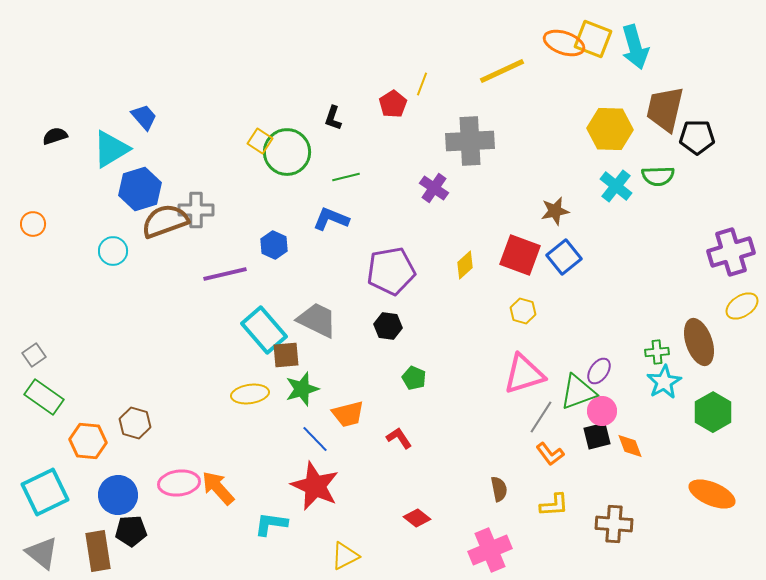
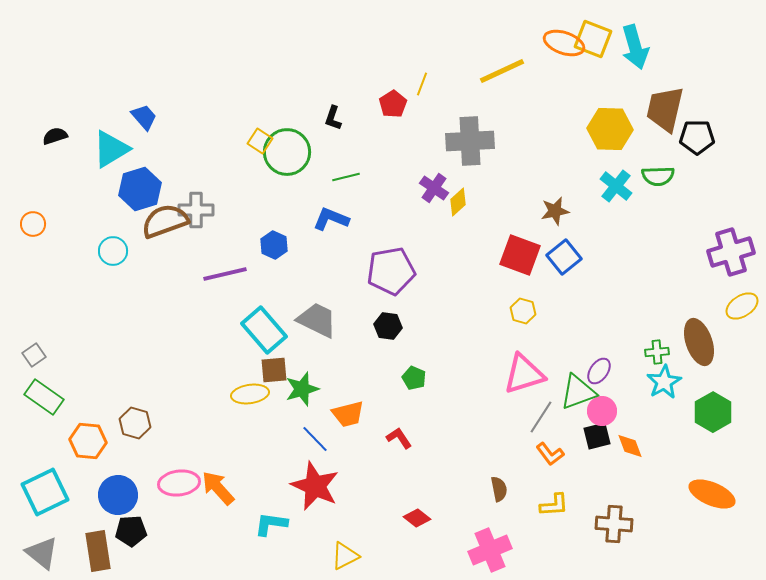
yellow diamond at (465, 265): moved 7 px left, 63 px up
brown square at (286, 355): moved 12 px left, 15 px down
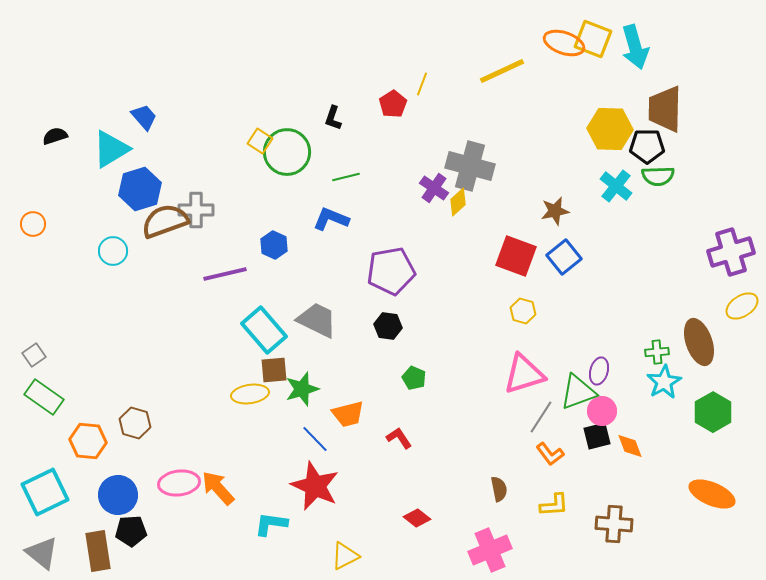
brown trapezoid at (665, 109): rotated 12 degrees counterclockwise
black pentagon at (697, 137): moved 50 px left, 9 px down
gray cross at (470, 141): moved 25 px down; rotated 18 degrees clockwise
red square at (520, 255): moved 4 px left, 1 px down
purple ellipse at (599, 371): rotated 20 degrees counterclockwise
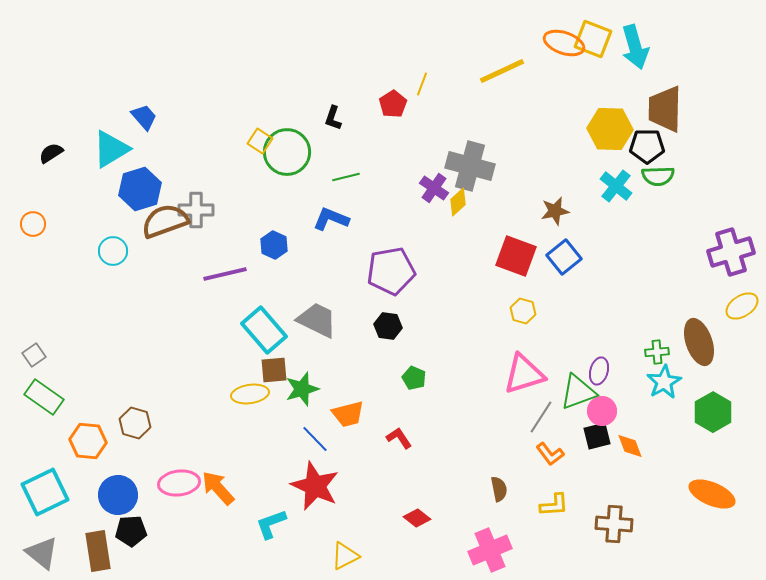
black semicircle at (55, 136): moved 4 px left, 17 px down; rotated 15 degrees counterclockwise
cyan L-shape at (271, 524): rotated 28 degrees counterclockwise
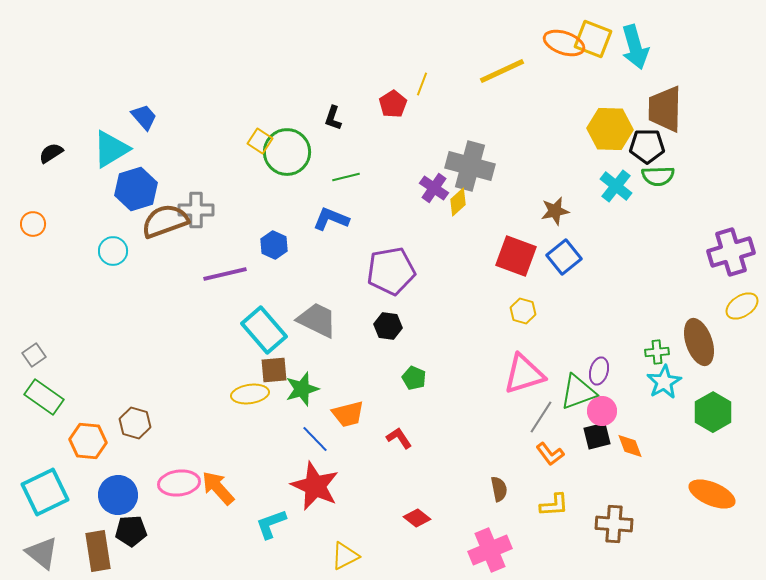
blue hexagon at (140, 189): moved 4 px left
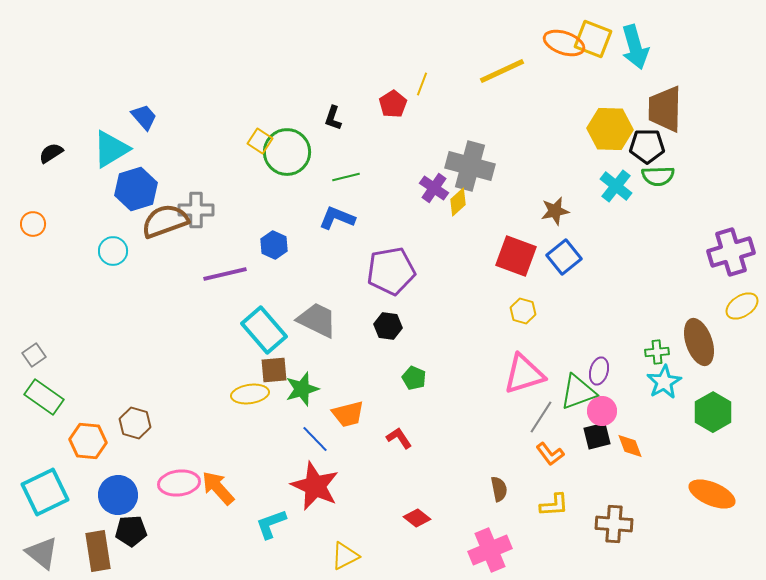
blue L-shape at (331, 219): moved 6 px right, 1 px up
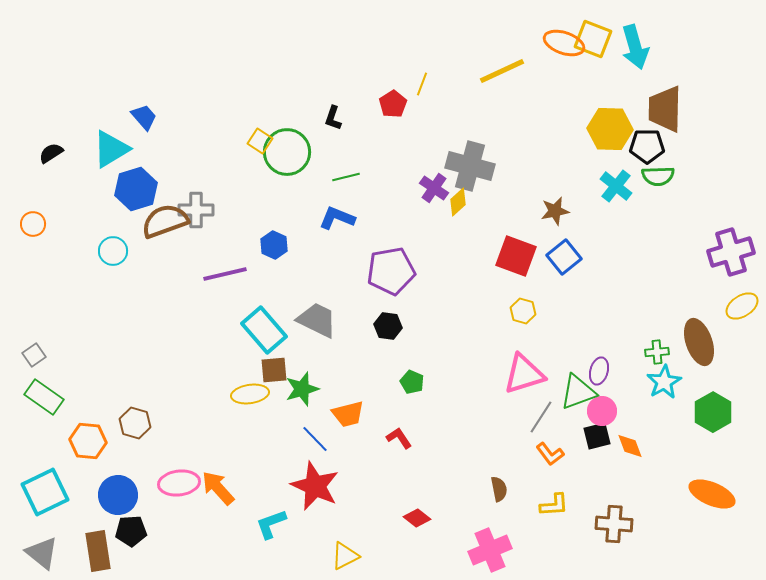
green pentagon at (414, 378): moved 2 px left, 4 px down
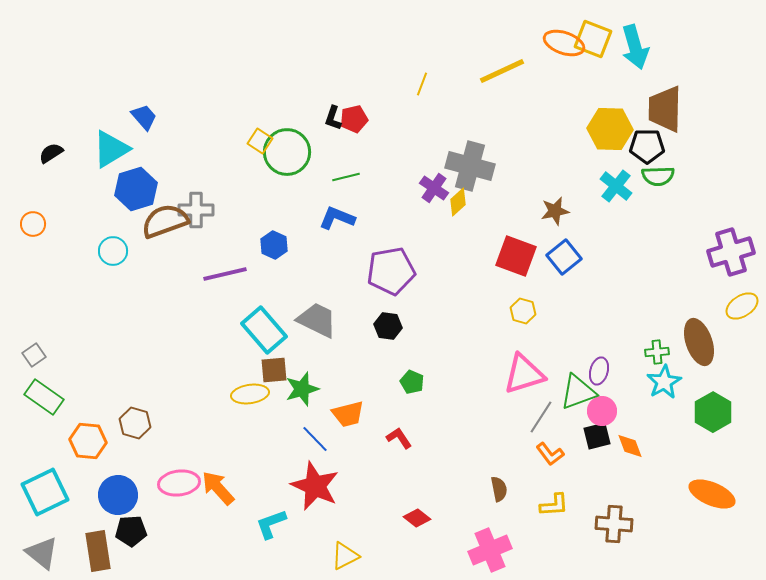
red pentagon at (393, 104): moved 39 px left, 15 px down; rotated 20 degrees clockwise
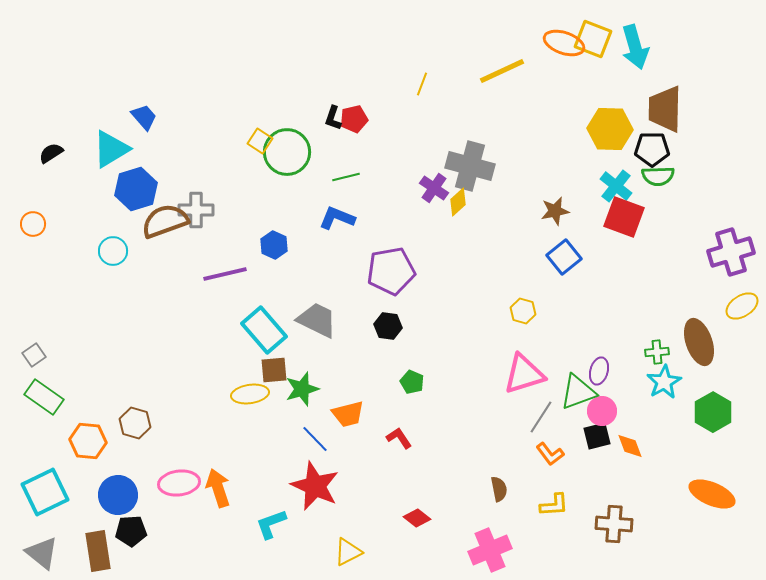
black pentagon at (647, 146): moved 5 px right, 3 px down
red square at (516, 256): moved 108 px right, 39 px up
orange arrow at (218, 488): rotated 24 degrees clockwise
yellow triangle at (345, 556): moved 3 px right, 4 px up
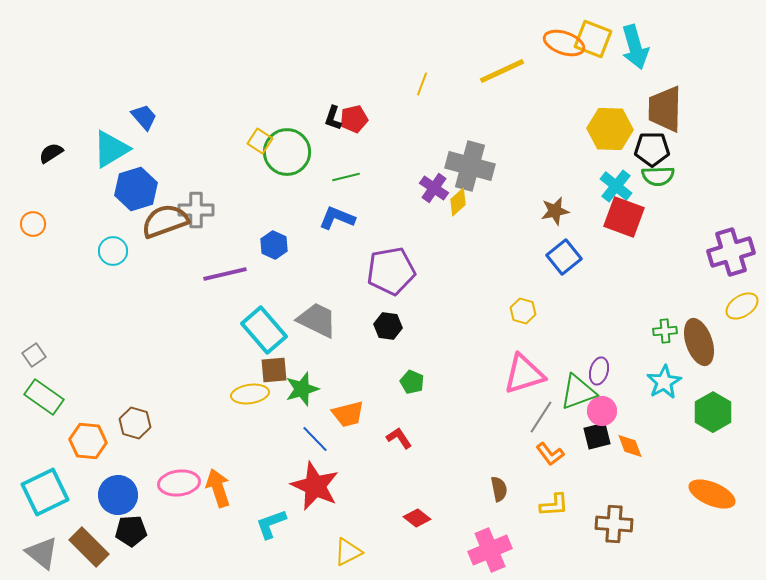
green cross at (657, 352): moved 8 px right, 21 px up
brown rectangle at (98, 551): moved 9 px left, 4 px up; rotated 36 degrees counterclockwise
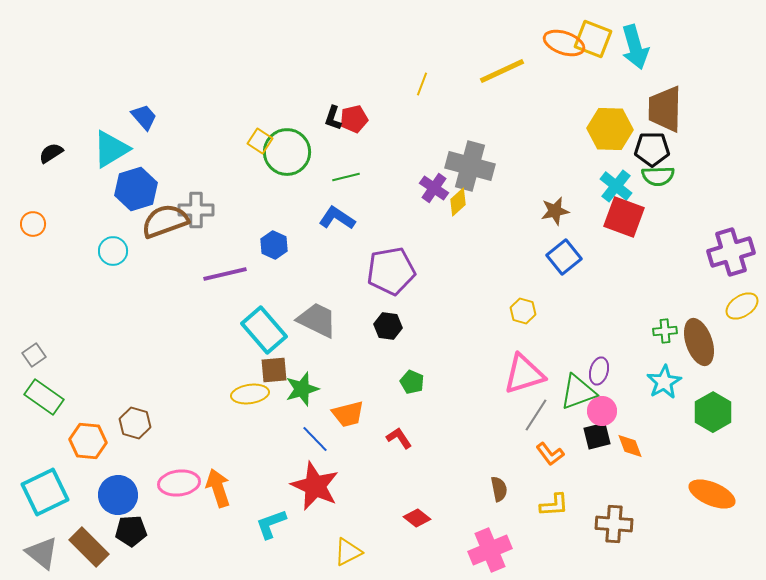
blue L-shape at (337, 218): rotated 12 degrees clockwise
gray line at (541, 417): moved 5 px left, 2 px up
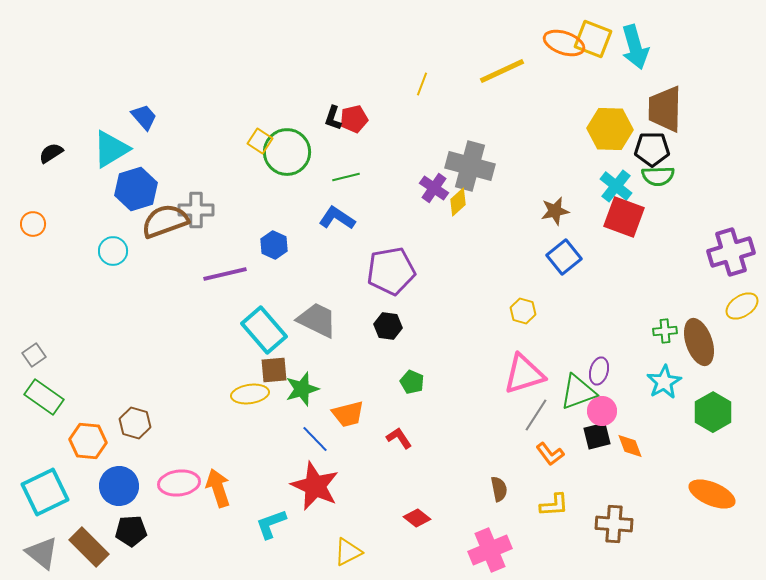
blue circle at (118, 495): moved 1 px right, 9 px up
